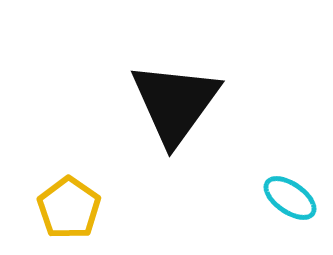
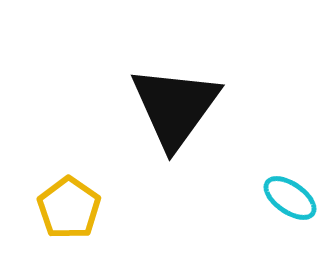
black triangle: moved 4 px down
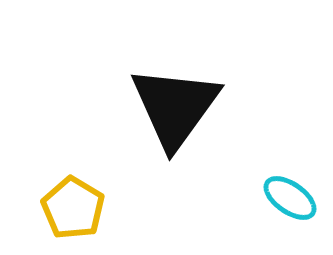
yellow pentagon: moved 4 px right; rotated 4 degrees counterclockwise
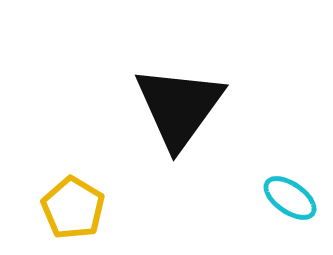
black triangle: moved 4 px right
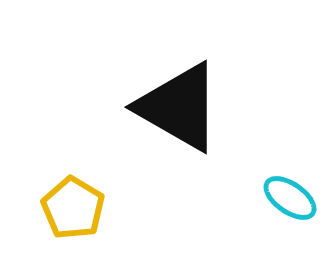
black triangle: rotated 36 degrees counterclockwise
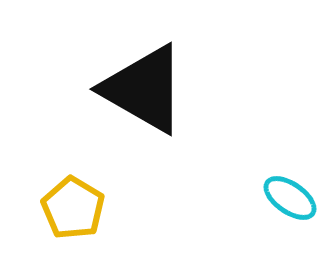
black triangle: moved 35 px left, 18 px up
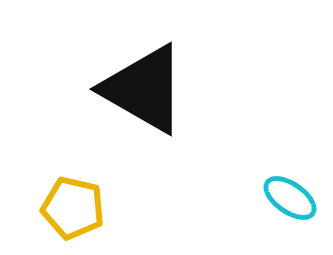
yellow pentagon: rotated 18 degrees counterclockwise
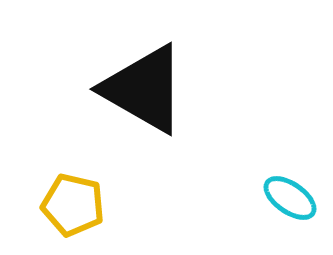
yellow pentagon: moved 3 px up
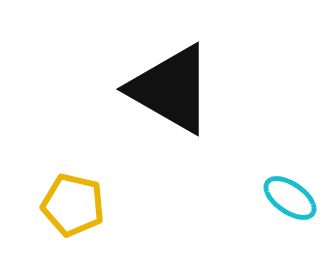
black triangle: moved 27 px right
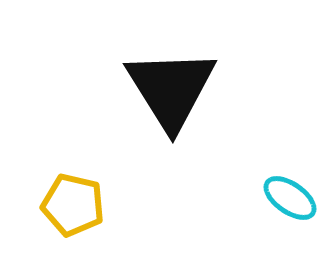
black triangle: rotated 28 degrees clockwise
